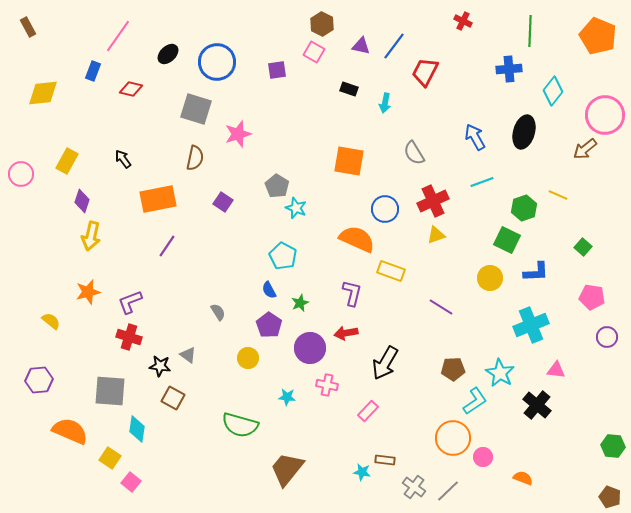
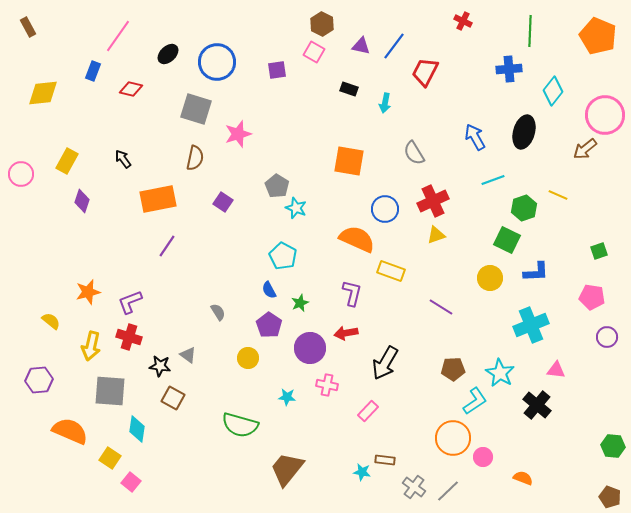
cyan line at (482, 182): moved 11 px right, 2 px up
yellow arrow at (91, 236): moved 110 px down
green square at (583, 247): moved 16 px right, 4 px down; rotated 30 degrees clockwise
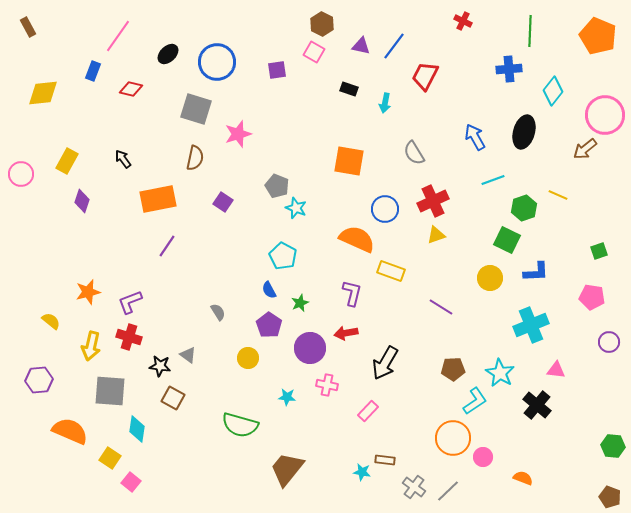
red trapezoid at (425, 72): moved 4 px down
gray pentagon at (277, 186): rotated 10 degrees counterclockwise
purple circle at (607, 337): moved 2 px right, 5 px down
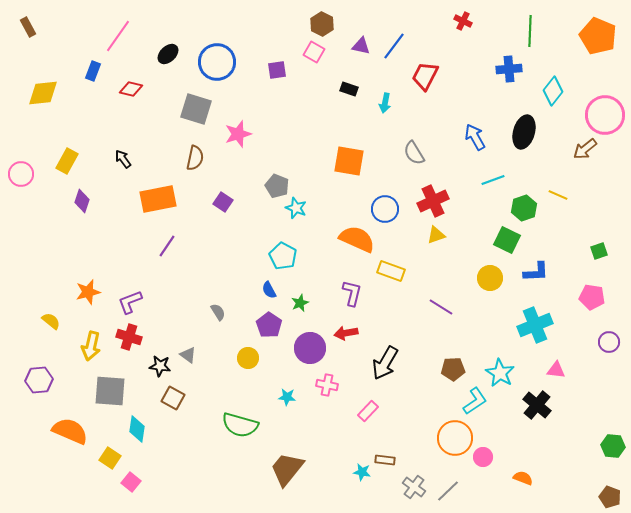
cyan cross at (531, 325): moved 4 px right
orange circle at (453, 438): moved 2 px right
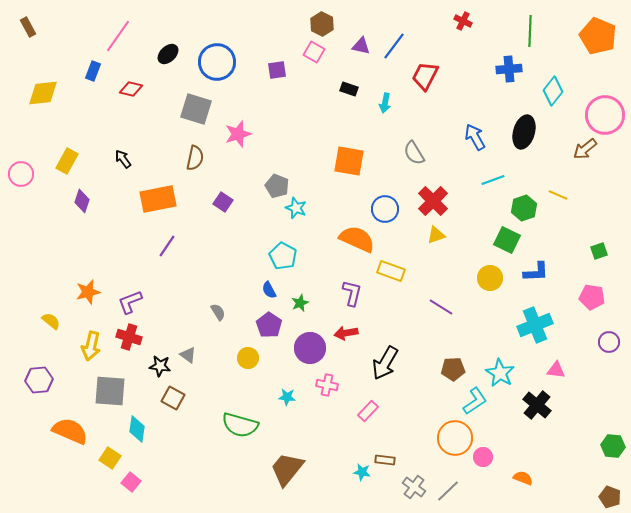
red cross at (433, 201): rotated 20 degrees counterclockwise
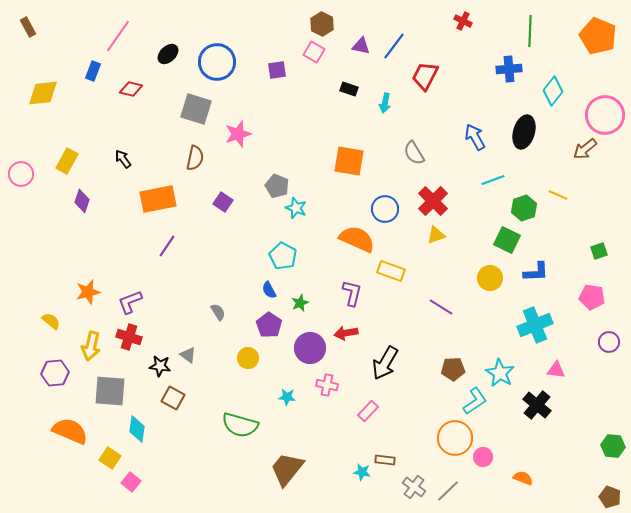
purple hexagon at (39, 380): moved 16 px right, 7 px up
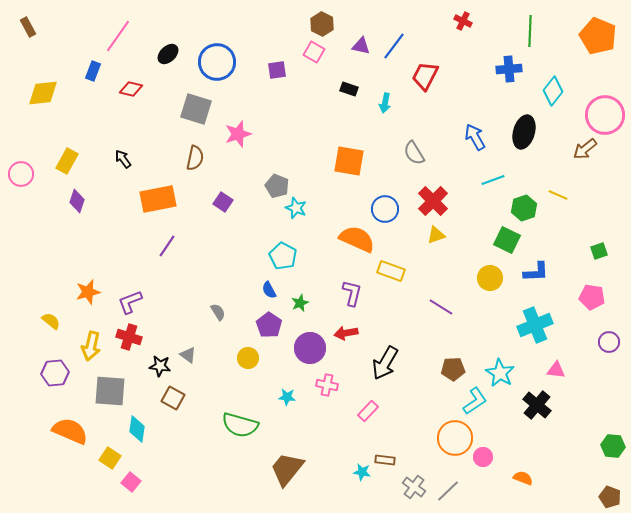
purple diamond at (82, 201): moved 5 px left
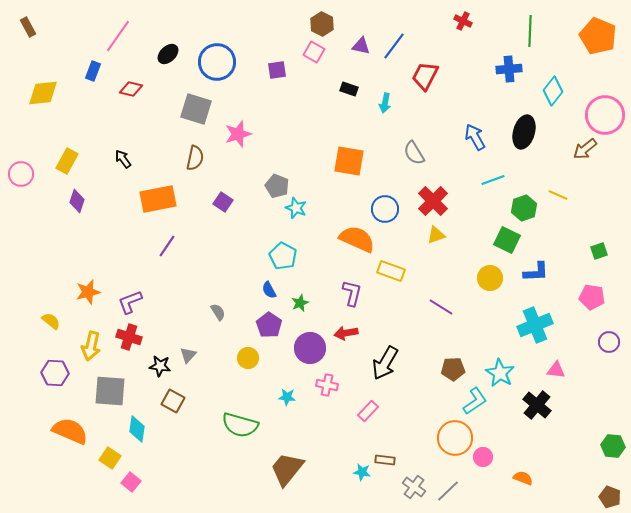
gray triangle at (188, 355): rotated 36 degrees clockwise
purple hexagon at (55, 373): rotated 8 degrees clockwise
brown square at (173, 398): moved 3 px down
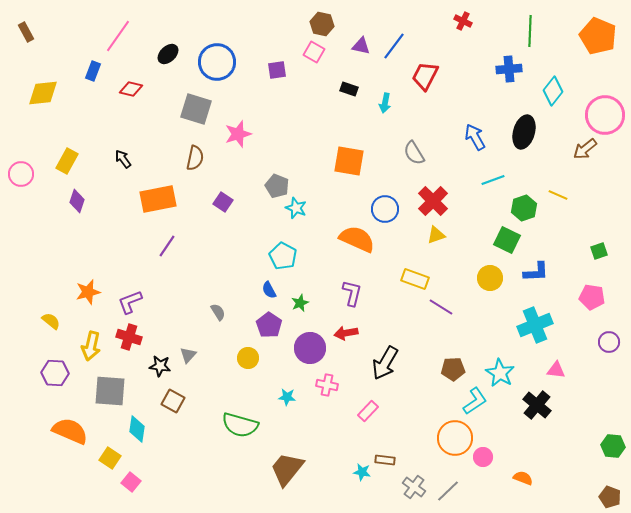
brown hexagon at (322, 24): rotated 15 degrees counterclockwise
brown rectangle at (28, 27): moved 2 px left, 5 px down
yellow rectangle at (391, 271): moved 24 px right, 8 px down
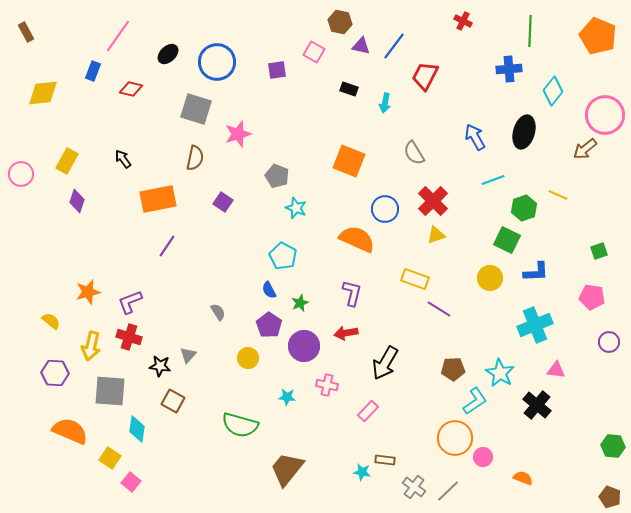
brown hexagon at (322, 24): moved 18 px right, 2 px up
orange square at (349, 161): rotated 12 degrees clockwise
gray pentagon at (277, 186): moved 10 px up
purple line at (441, 307): moved 2 px left, 2 px down
purple circle at (310, 348): moved 6 px left, 2 px up
